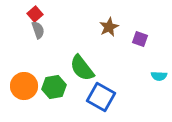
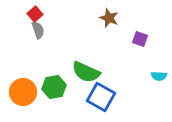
brown star: moved 9 px up; rotated 24 degrees counterclockwise
green semicircle: moved 4 px right, 4 px down; rotated 28 degrees counterclockwise
orange circle: moved 1 px left, 6 px down
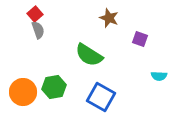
green semicircle: moved 3 px right, 17 px up; rotated 8 degrees clockwise
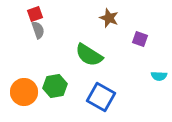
red square: rotated 21 degrees clockwise
green hexagon: moved 1 px right, 1 px up
orange circle: moved 1 px right
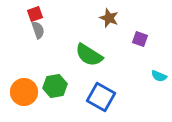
cyan semicircle: rotated 21 degrees clockwise
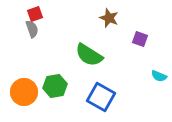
gray semicircle: moved 6 px left, 1 px up
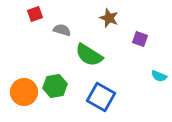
gray semicircle: moved 30 px right, 1 px down; rotated 54 degrees counterclockwise
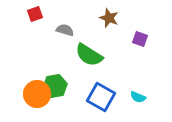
gray semicircle: moved 3 px right
cyan semicircle: moved 21 px left, 21 px down
orange circle: moved 13 px right, 2 px down
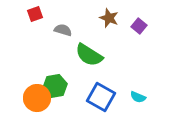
gray semicircle: moved 2 px left
purple square: moved 1 px left, 13 px up; rotated 21 degrees clockwise
orange circle: moved 4 px down
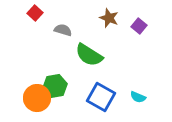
red square: moved 1 px up; rotated 28 degrees counterclockwise
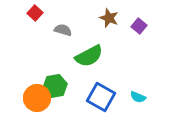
green semicircle: moved 1 px down; rotated 60 degrees counterclockwise
